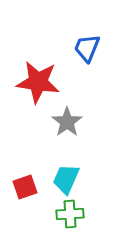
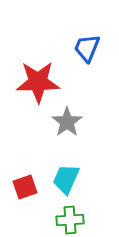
red star: rotated 9 degrees counterclockwise
green cross: moved 6 px down
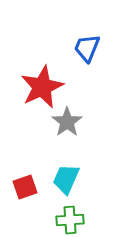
red star: moved 4 px right, 5 px down; rotated 24 degrees counterclockwise
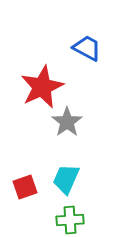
blue trapezoid: rotated 96 degrees clockwise
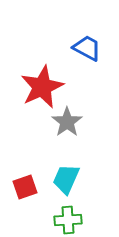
green cross: moved 2 px left
